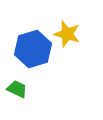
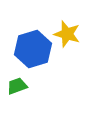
green trapezoid: moved 3 px up; rotated 45 degrees counterclockwise
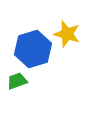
green trapezoid: moved 5 px up
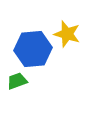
blue hexagon: rotated 12 degrees clockwise
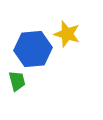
green trapezoid: rotated 95 degrees clockwise
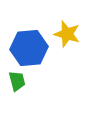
blue hexagon: moved 4 px left, 1 px up
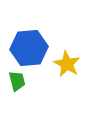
yellow star: moved 30 px down; rotated 12 degrees clockwise
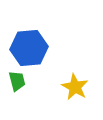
yellow star: moved 8 px right, 23 px down
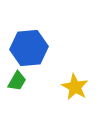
green trapezoid: rotated 45 degrees clockwise
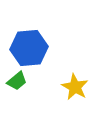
green trapezoid: rotated 20 degrees clockwise
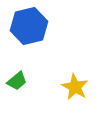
blue hexagon: moved 22 px up; rotated 9 degrees counterclockwise
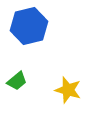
yellow star: moved 7 px left, 3 px down; rotated 12 degrees counterclockwise
